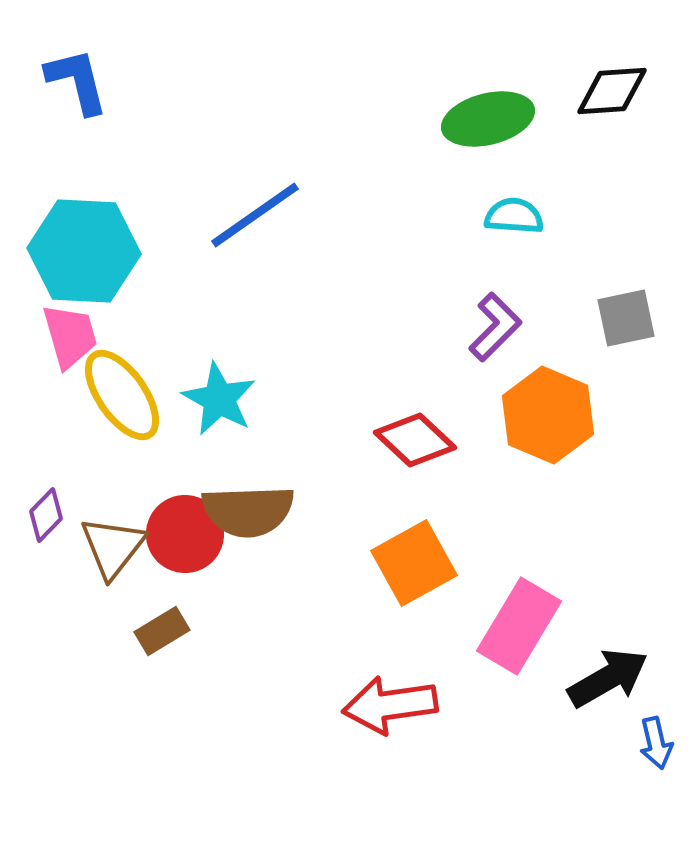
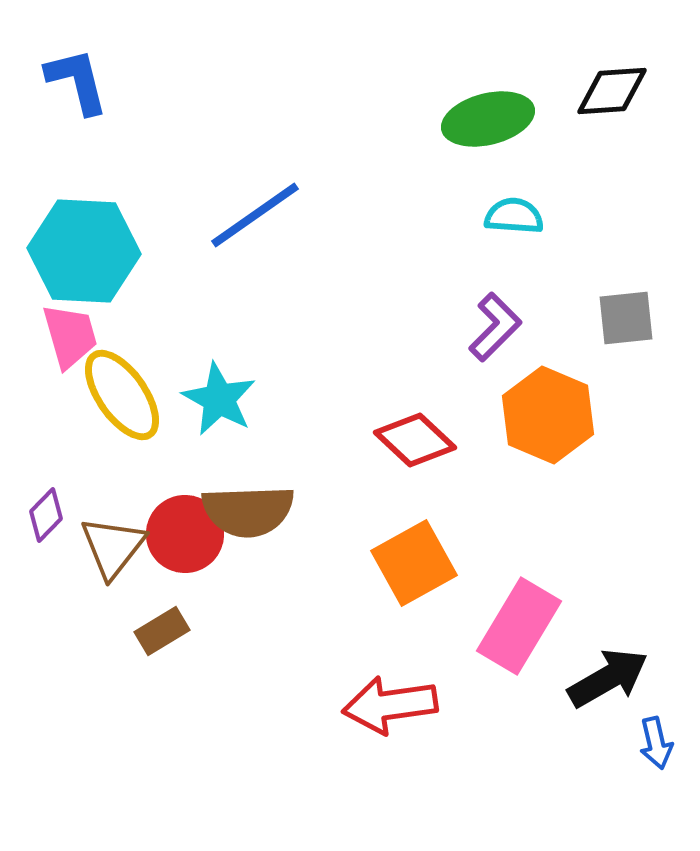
gray square: rotated 6 degrees clockwise
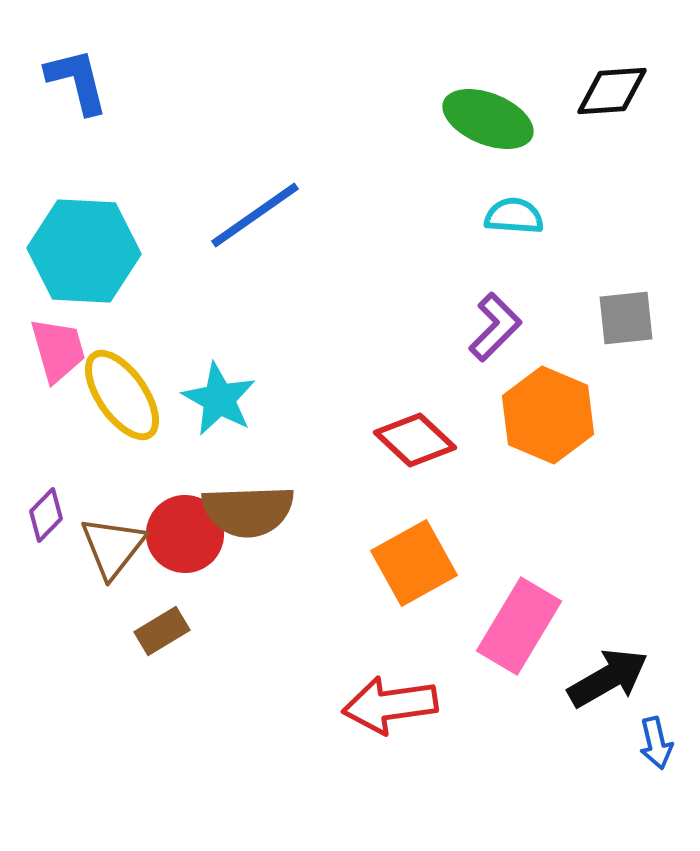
green ellipse: rotated 36 degrees clockwise
pink trapezoid: moved 12 px left, 14 px down
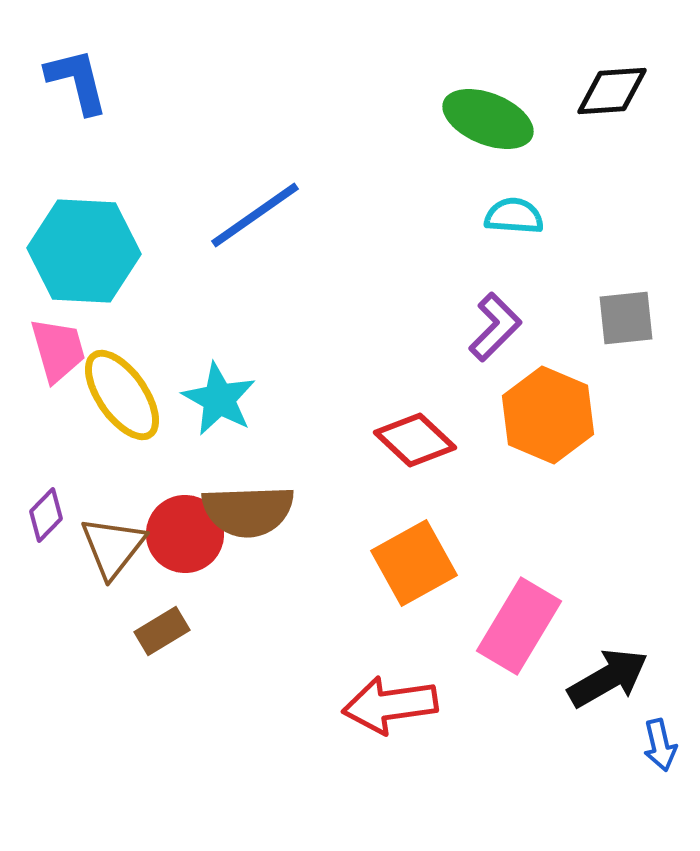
blue arrow: moved 4 px right, 2 px down
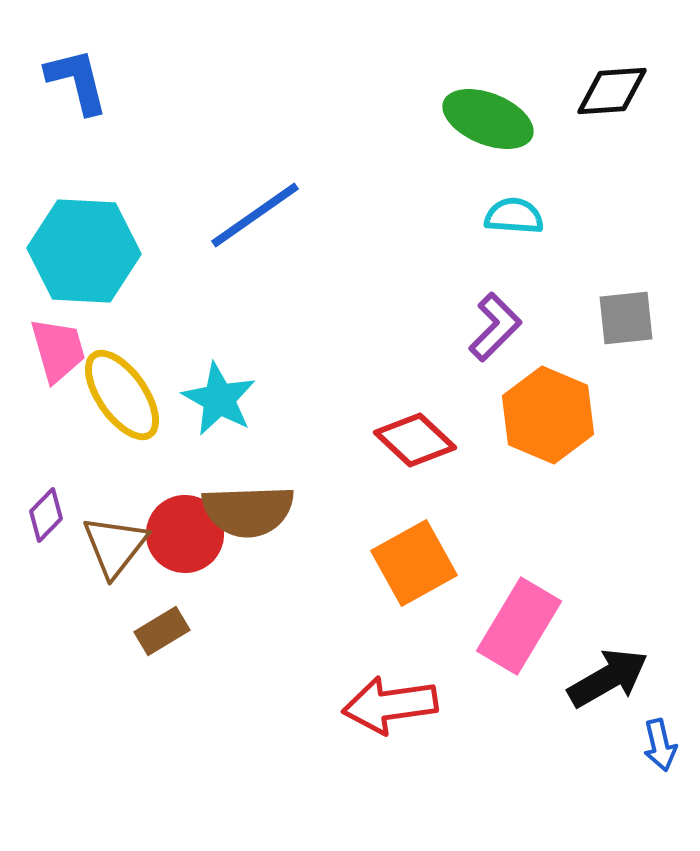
brown triangle: moved 2 px right, 1 px up
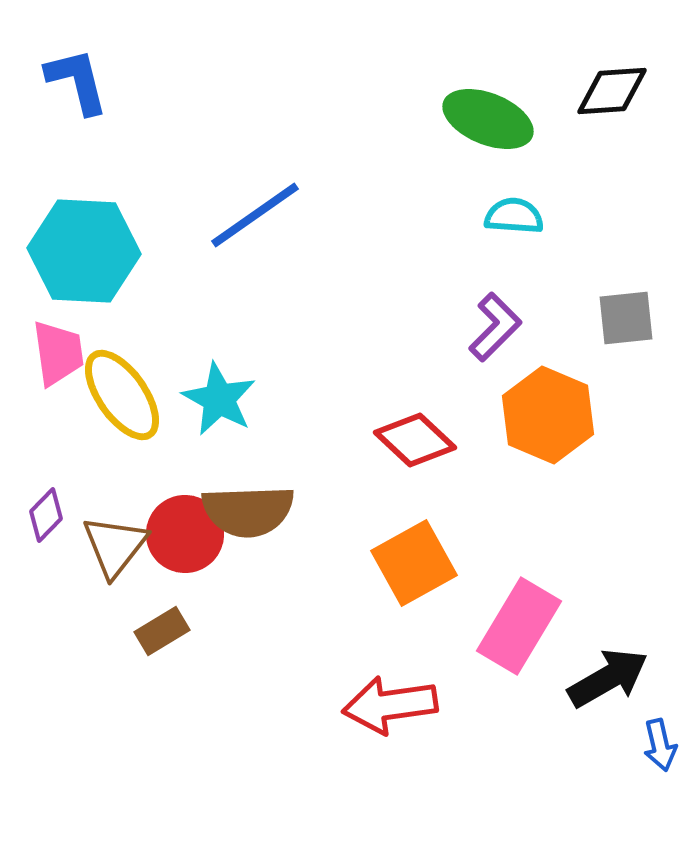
pink trapezoid: moved 3 px down; rotated 8 degrees clockwise
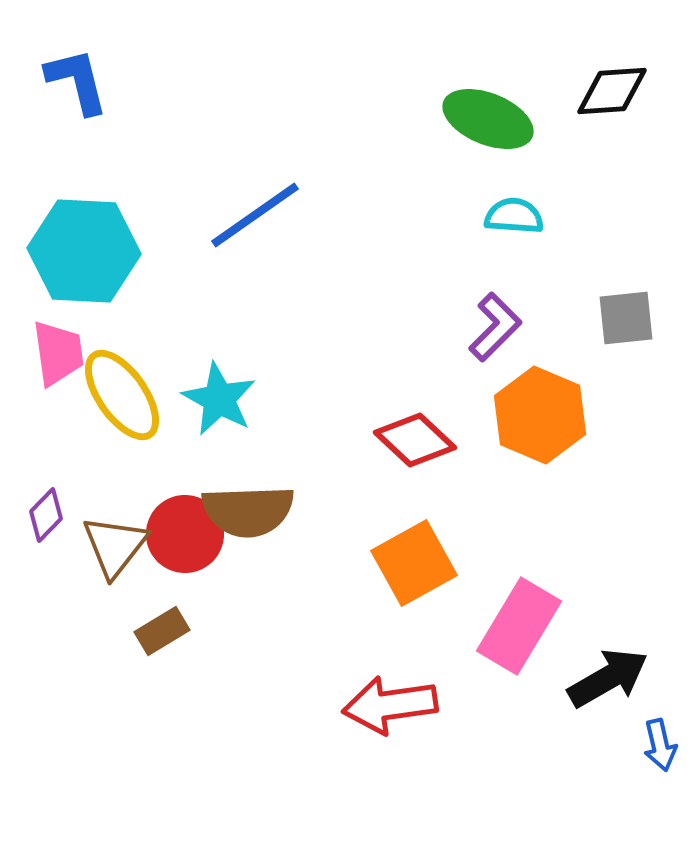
orange hexagon: moved 8 px left
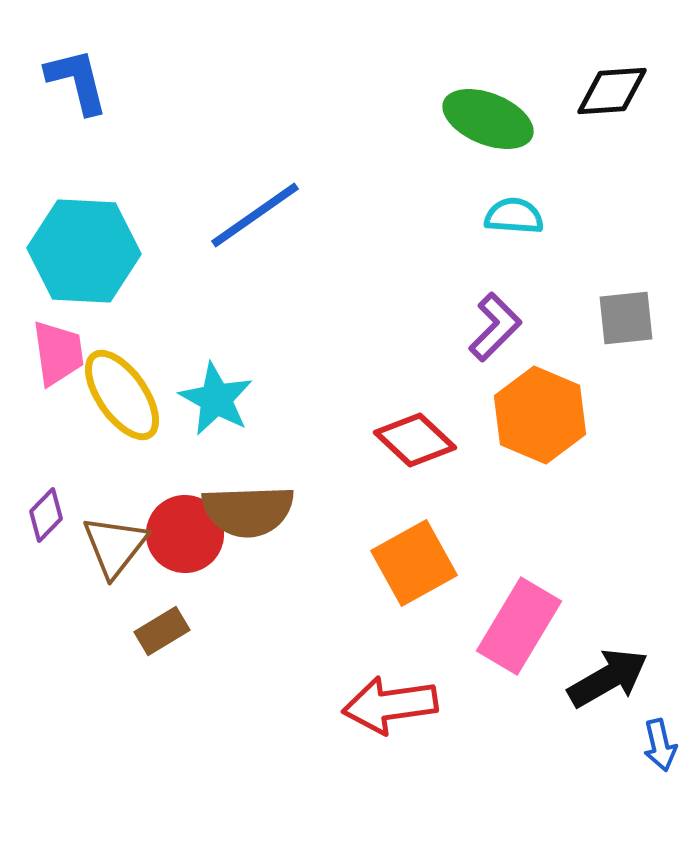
cyan star: moved 3 px left
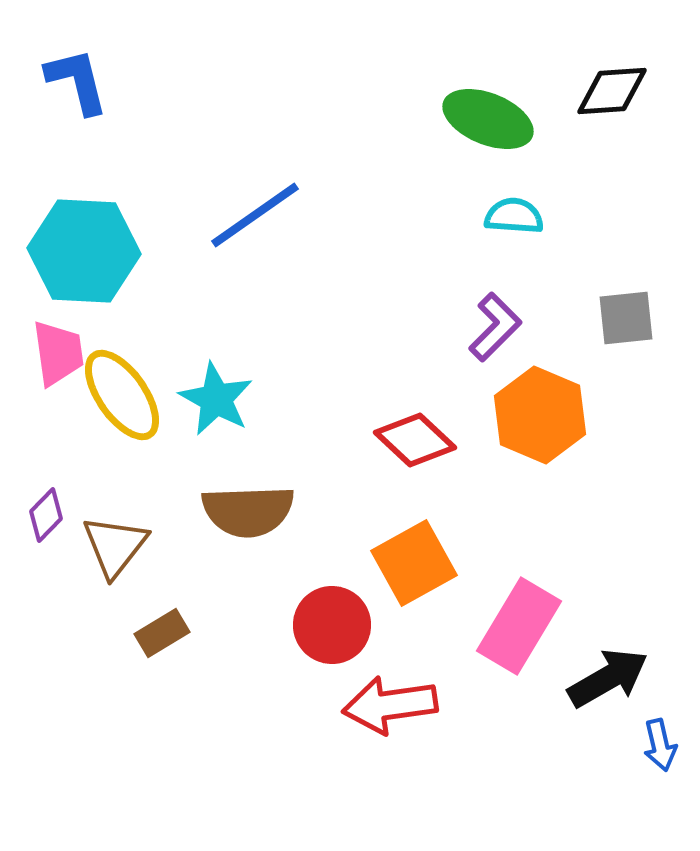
red circle: moved 147 px right, 91 px down
brown rectangle: moved 2 px down
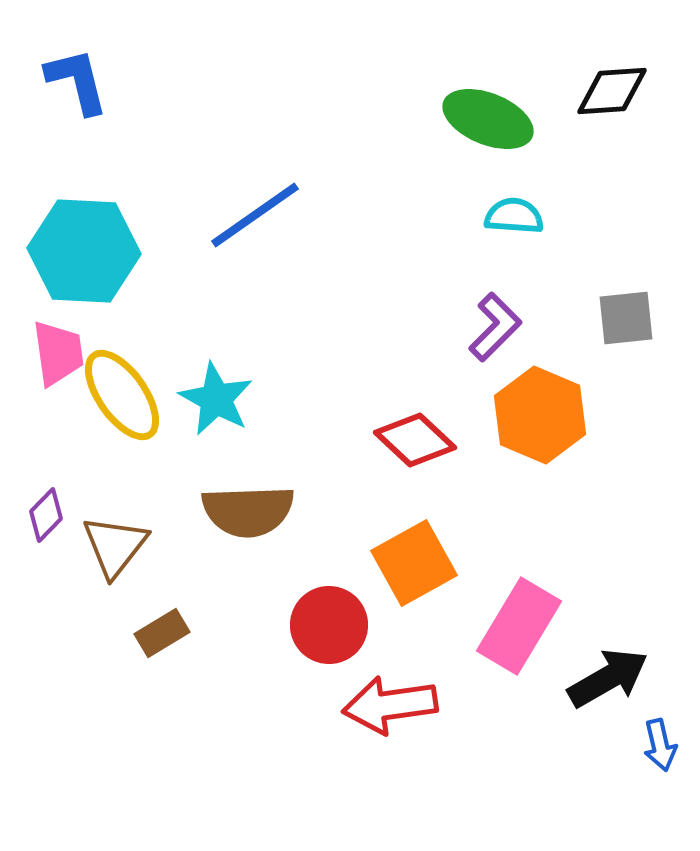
red circle: moved 3 px left
